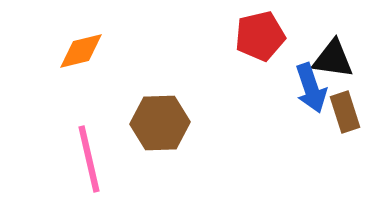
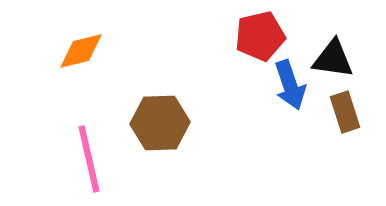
blue arrow: moved 21 px left, 3 px up
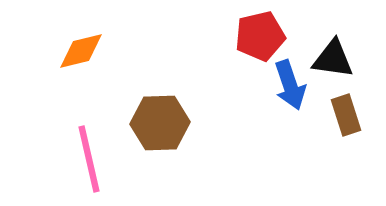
brown rectangle: moved 1 px right, 3 px down
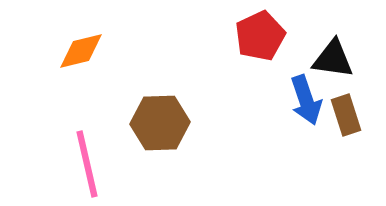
red pentagon: rotated 12 degrees counterclockwise
blue arrow: moved 16 px right, 15 px down
pink line: moved 2 px left, 5 px down
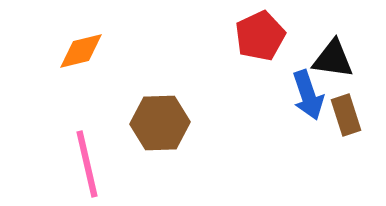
blue arrow: moved 2 px right, 5 px up
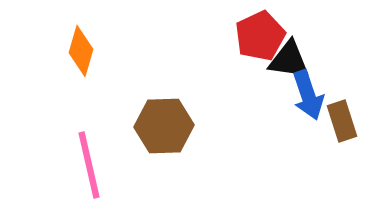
orange diamond: rotated 60 degrees counterclockwise
black triangle: moved 44 px left, 1 px down
brown rectangle: moved 4 px left, 6 px down
brown hexagon: moved 4 px right, 3 px down
pink line: moved 2 px right, 1 px down
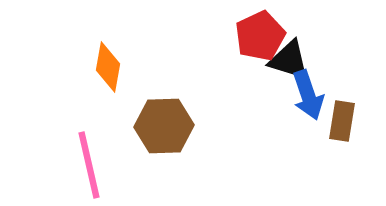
orange diamond: moved 27 px right, 16 px down; rotated 6 degrees counterclockwise
black triangle: rotated 9 degrees clockwise
brown rectangle: rotated 27 degrees clockwise
